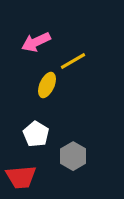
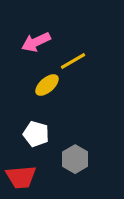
yellow ellipse: rotated 25 degrees clockwise
white pentagon: rotated 15 degrees counterclockwise
gray hexagon: moved 2 px right, 3 px down
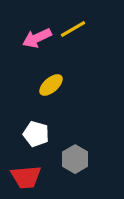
pink arrow: moved 1 px right, 4 px up
yellow line: moved 32 px up
yellow ellipse: moved 4 px right
red trapezoid: moved 5 px right
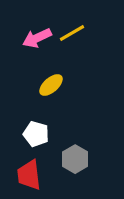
yellow line: moved 1 px left, 4 px down
red trapezoid: moved 3 px right, 2 px up; rotated 88 degrees clockwise
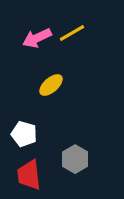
white pentagon: moved 12 px left
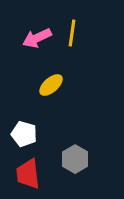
yellow line: rotated 52 degrees counterclockwise
red trapezoid: moved 1 px left, 1 px up
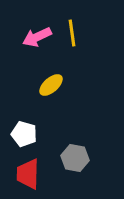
yellow line: rotated 16 degrees counterclockwise
pink arrow: moved 1 px up
gray hexagon: moved 1 px up; rotated 20 degrees counterclockwise
red trapezoid: rotated 8 degrees clockwise
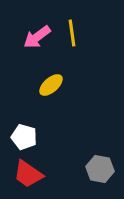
pink arrow: rotated 12 degrees counterclockwise
white pentagon: moved 3 px down
gray hexagon: moved 25 px right, 11 px down
red trapezoid: rotated 56 degrees counterclockwise
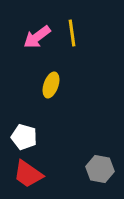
yellow ellipse: rotated 30 degrees counterclockwise
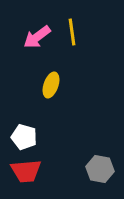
yellow line: moved 1 px up
red trapezoid: moved 2 px left, 3 px up; rotated 40 degrees counterclockwise
